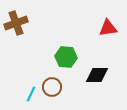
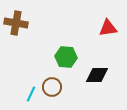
brown cross: rotated 30 degrees clockwise
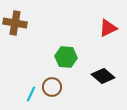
brown cross: moved 1 px left
red triangle: rotated 18 degrees counterclockwise
black diamond: moved 6 px right, 1 px down; rotated 40 degrees clockwise
